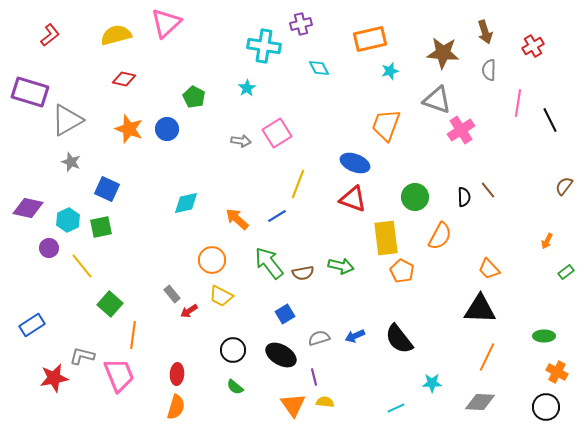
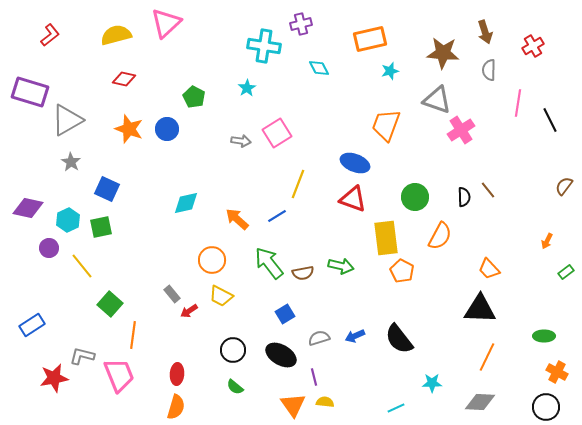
gray star at (71, 162): rotated 12 degrees clockwise
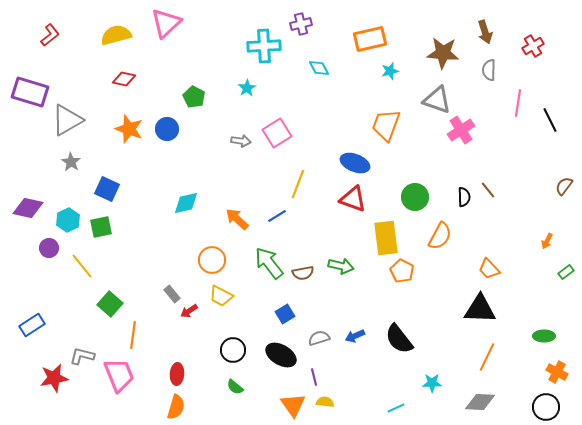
cyan cross at (264, 46): rotated 12 degrees counterclockwise
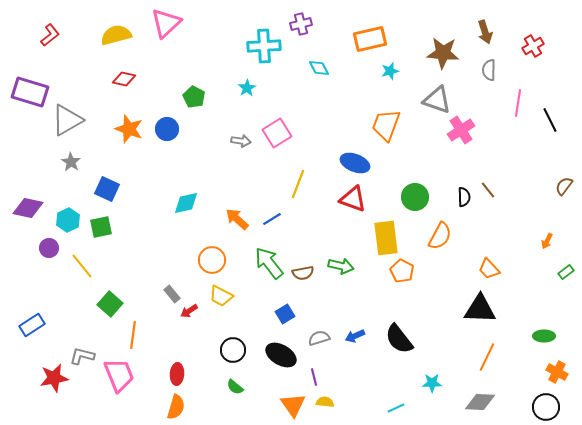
blue line at (277, 216): moved 5 px left, 3 px down
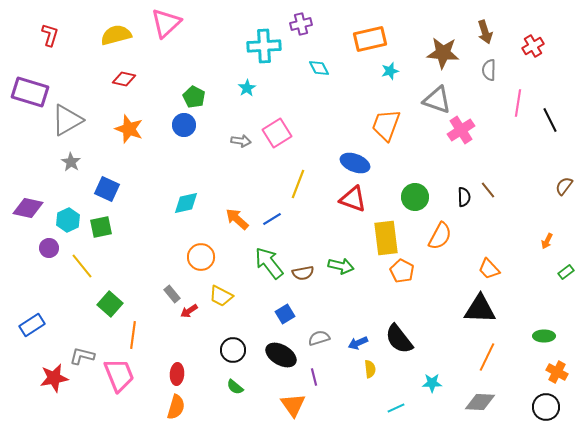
red L-shape at (50, 35): rotated 35 degrees counterclockwise
blue circle at (167, 129): moved 17 px right, 4 px up
orange circle at (212, 260): moved 11 px left, 3 px up
blue arrow at (355, 336): moved 3 px right, 7 px down
yellow semicircle at (325, 402): moved 45 px right, 33 px up; rotated 78 degrees clockwise
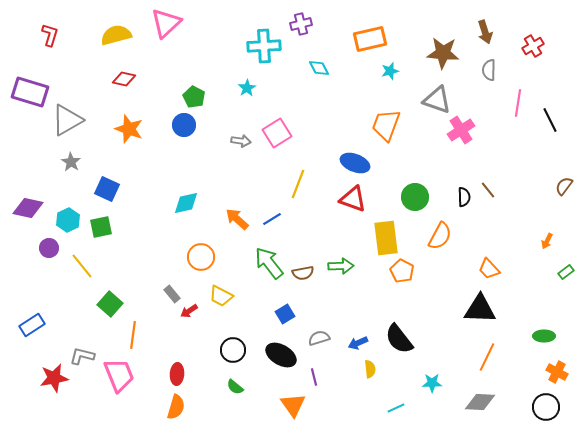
green arrow at (341, 266): rotated 15 degrees counterclockwise
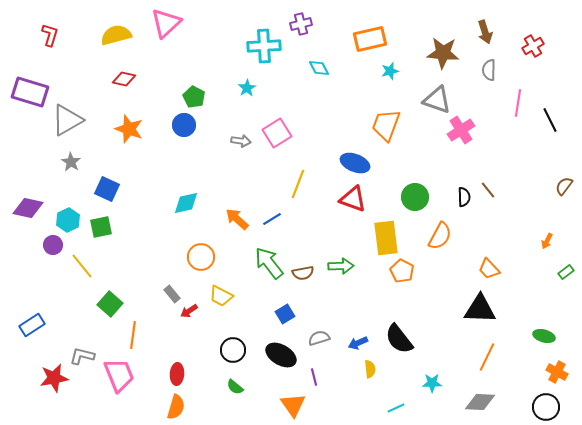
purple circle at (49, 248): moved 4 px right, 3 px up
green ellipse at (544, 336): rotated 15 degrees clockwise
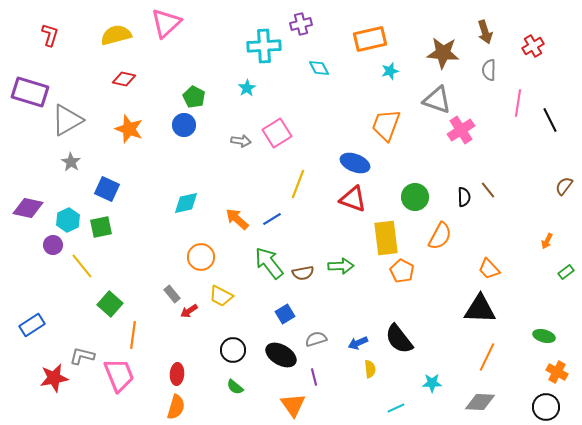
gray semicircle at (319, 338): moved 3 px left, 1 px down
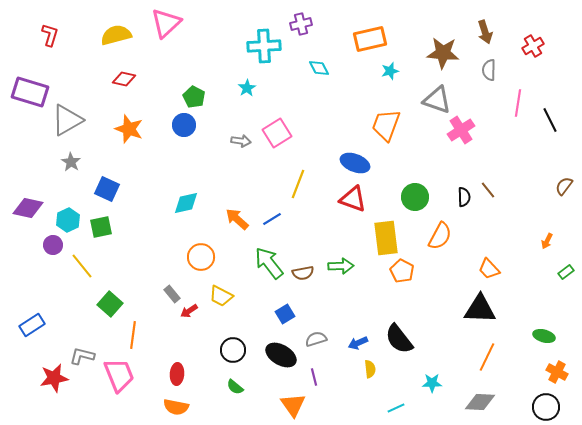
orange semicircle at (176, 407): rotated 85 degrees clockwise
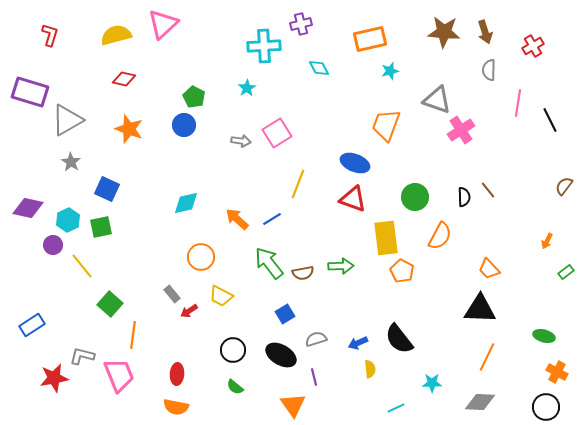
pink triangle at (166, 23): moved 3 px left, 1 px down
brown star at (443, 53): moved 1 px right, 21 px up
